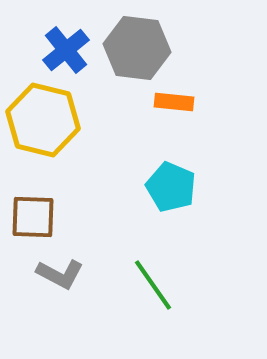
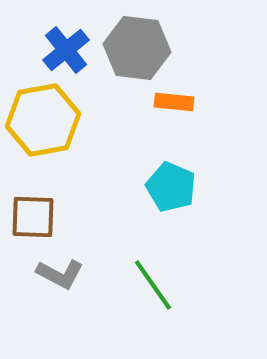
yellow hexagon: rotated 24 degrees counterclockwise
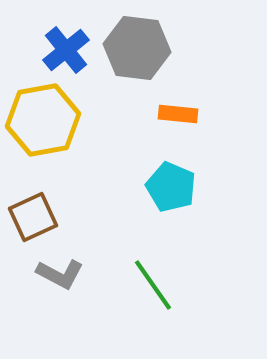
orange rectangle: moved 4 px right, 12 px down
brown square: rotated 27 degrees counterclockwise
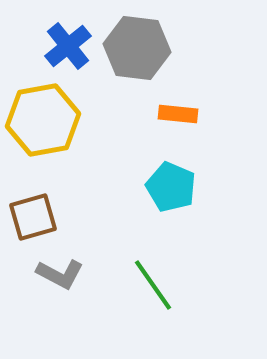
blue cross: moved 2 px right, 4 px up
brown square: rotated 9 degrees clockwise
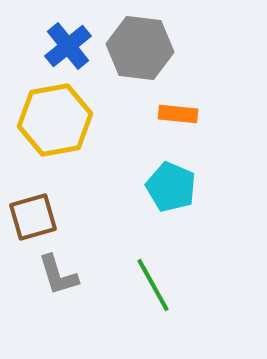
gray hexagon: moved 3 px right
yellow hexagon: moved 12 px right
gray L-shape: moved 2 px left, 1 px down; rotated 45 degrees clockwise
green line: rotated 6 degrees clockwise
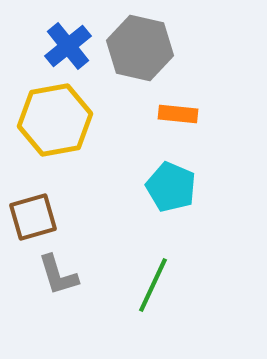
gray hexagon: rotated 6 degrees clockwise
green line: rotated 54 degrees clockwise
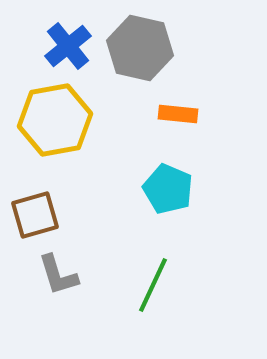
cyan pentagon: moved 3 px left, 2 px down
brown square: moved 2 px right, 2 px up
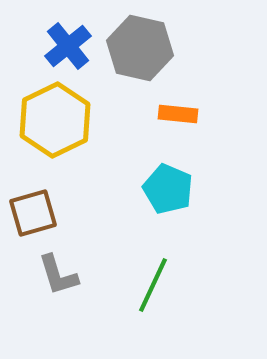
yellow hexagon: rotated 16 degrees counterclockwise
brown square: moved 2 px left, 2 px up
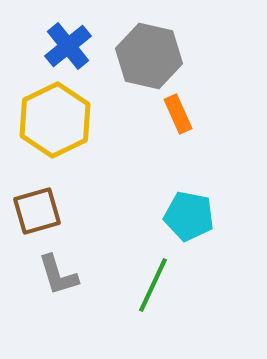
gray hexagon: moved 9 px right, 8 px down
orange rectangle: rotated 60 degrees clockwise
cyan pentagon: moved 21 px right, 27 px down; rotated 12 degrees counterclockwise
brown square: moved 4 px right, 2 px up
